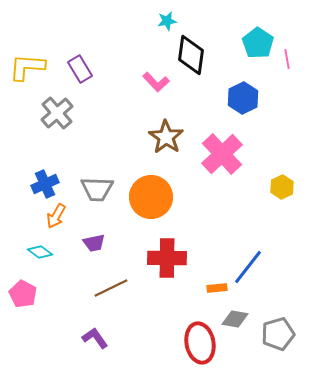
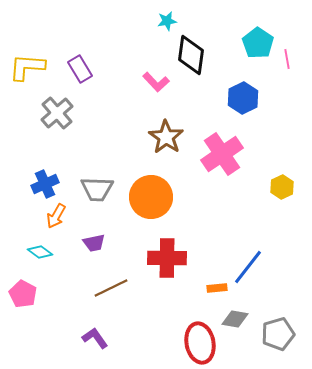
pink cross: rotated 9 degrees clockwise
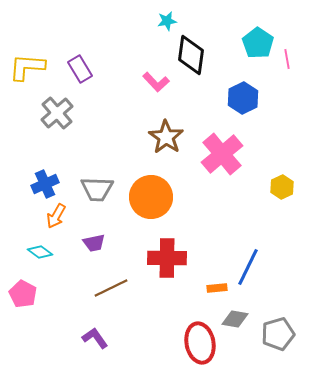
pink cross: rotated 6 degrees counterclockwise
blue line: rotated 12 degrees counterclockwise
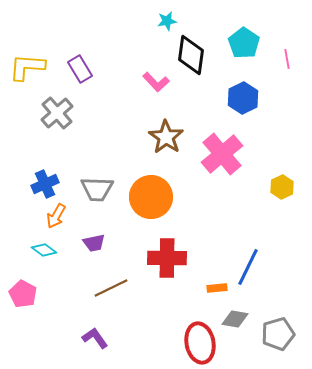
cyan pentagon: moved 14 px left
cyan diamond: moved 4 px right, 2 px up
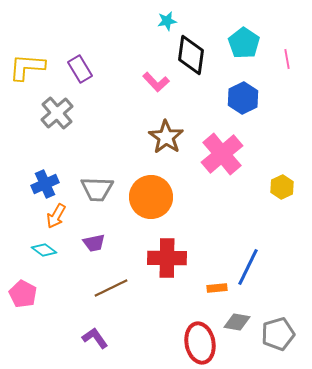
gray diamond: moved 2 px right, 3 px down
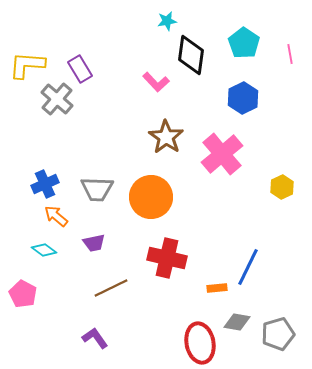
pink line: moved 3 px right, 5 px up
yellow L-shape: moved 2 px up
gray cross: moved 14 px up; rotated 8 degrees counterclockwise
orange arrow: rotated 100 degrees clockwise
red cross: rotated 12 degrees clockwise
